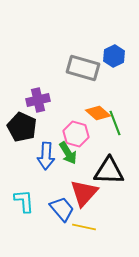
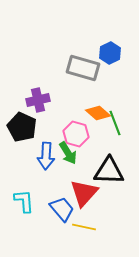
blue hexagon: moved 4 px left, 3 px up
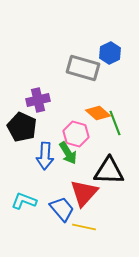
blue arrow: moved 1 px left
cyan L-shape: rotated 65 degrees counterclockwise
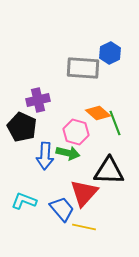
gray rectangle: rotated 12 degrees counterclockwise
pink hexagon: moved 2 px up
green arrow: rotated 45 degrees counterclockwise
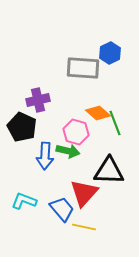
green arrow: moved 2 px up
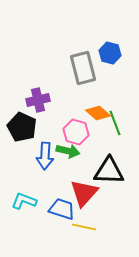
blue hexagon: rotated 20 degrees counterclockwise
gray rectangle: rotated 72 degrees clockwise
blue trapezoid: rotated 32 degrees counterclockwise
